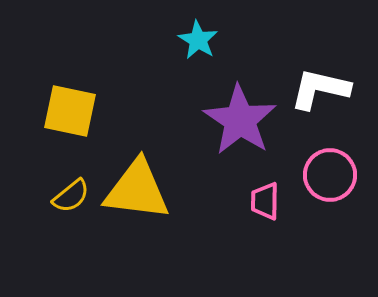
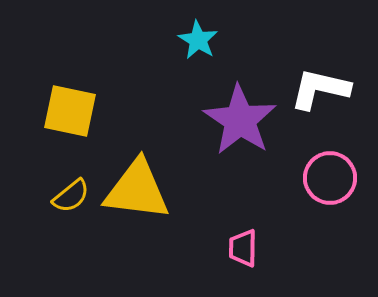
pink circle: moved 3 px down
pink trapezoid: moved 22 px left, 47 px down
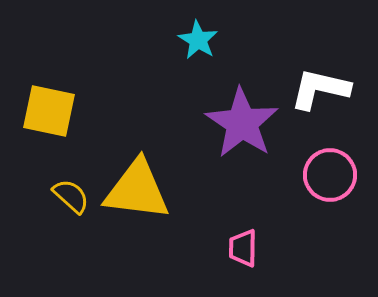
yellow square: moved 21 px left
purple star: moved 2 px right, 3 px down
pink circle: moved 3 px up
yellow semicircle: rotated 99 degrees counterclockwise
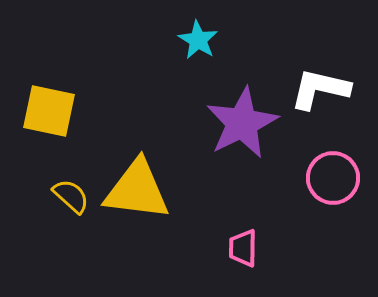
purple star: rotated 12 degrees clockwise
pink circle: moved 3 px right, 3 px down
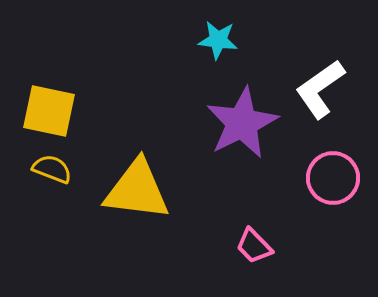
cyan star: moved 20 px right; rotated 24 degrees counterclockwise
white L-shape: rotated 48 degrees counterclockwise
yellow semicircle: moved 19 px left, 27 px up; rotated 21 degrees counterclockwise
pink trapezoid: moved 11 px right, 2 px up; rotated 45 degrees counterclockwise
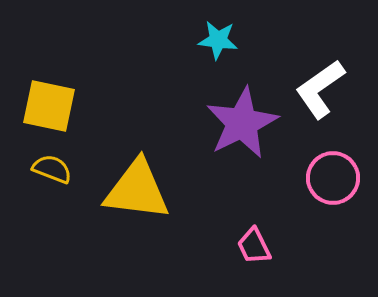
yellow square: moved 5 px up
pink trapezoid: rotated 18 degrees clockwise
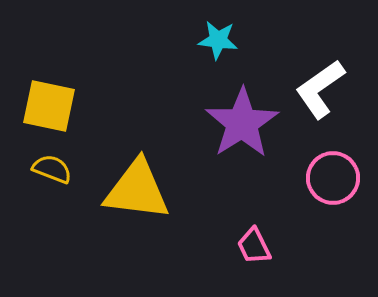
purple star: rotated 6 degrees counterclockwise
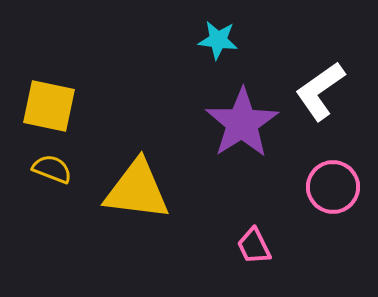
white L-shape: moved 2 px down
pink circle: moved 9 px down
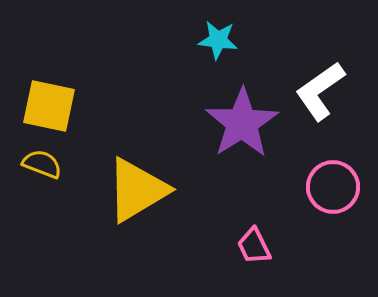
yellow semicircle: moved 10 px left, 5 px up
yellow triangle: rotated 38 degrees counterclockwise
